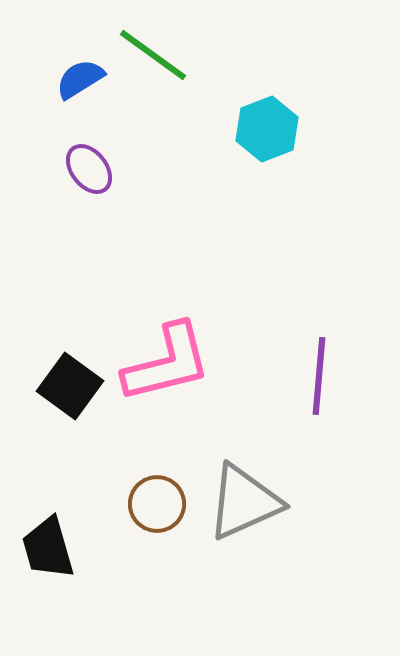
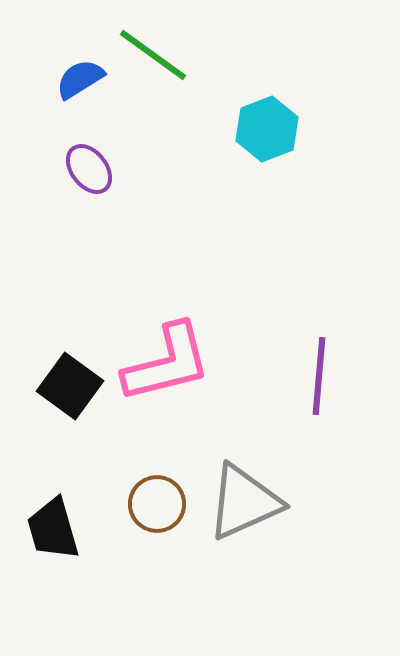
black trapezoid: moved 5 px right, 19 px up
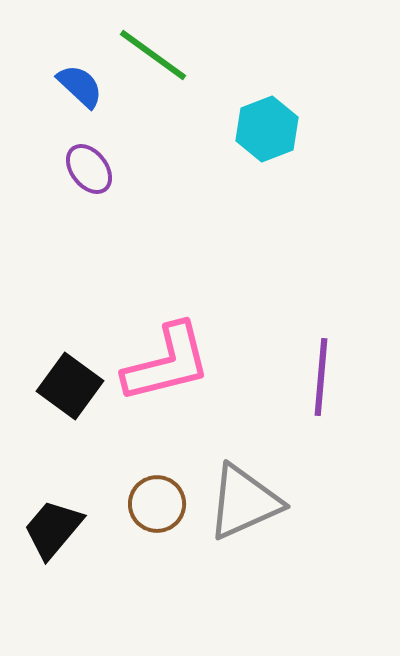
blue semicircle: moved 7 px down; rotated 75 degrees clockwise
purple line: moved 2 px right, 1 px down
black trapezoid: rotated 56 degrees clockwise
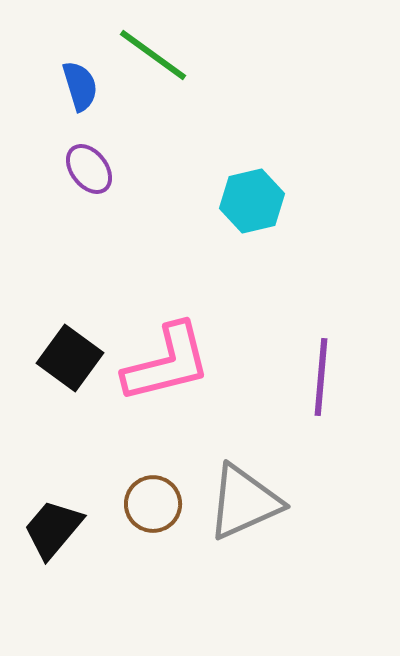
blue semicircle: rotated 30 degrees clockwise
cyan hexagon: moved 15 px left, 72 px down; rotated 8 degrees clockwise
black square: moved 28 px up
brown circle: moved 4 px left
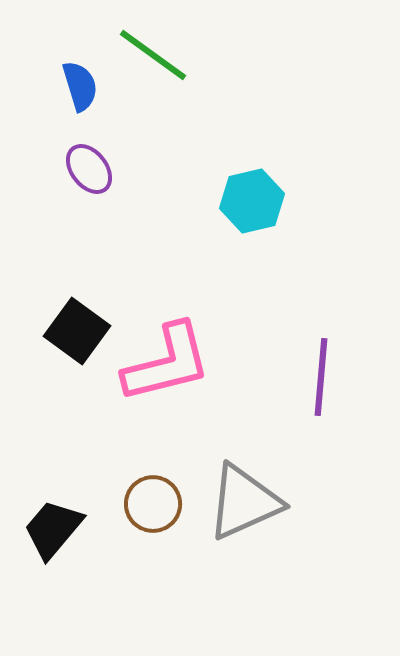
black square: moved 7 px right, 27 px up
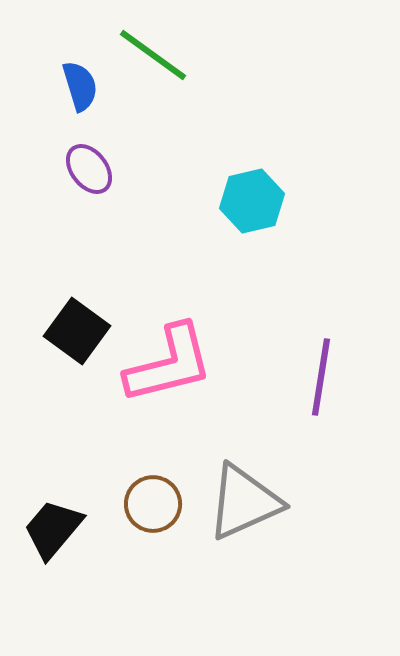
pink L-shape: moved 2 px right, 1 px down
purple line: rotated 4 degrees clockwise
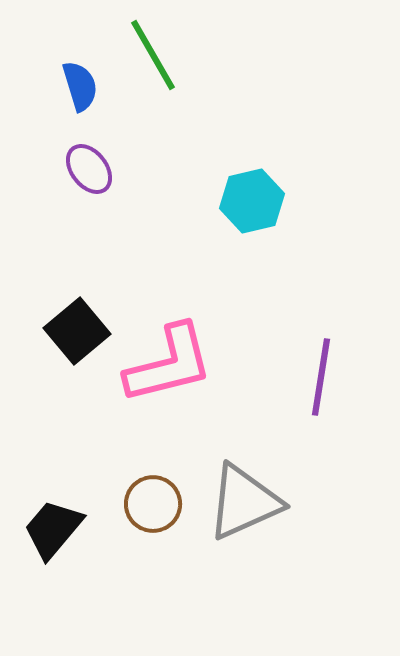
green line: rotated 24 degrees clockwise
black square: rotated 14 degrees clockwise
